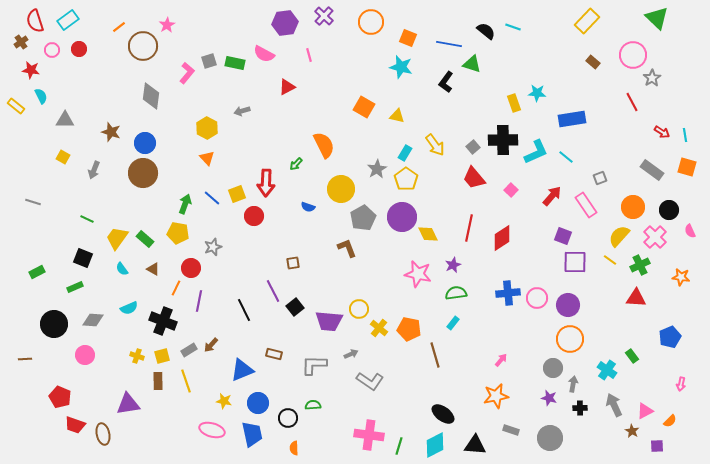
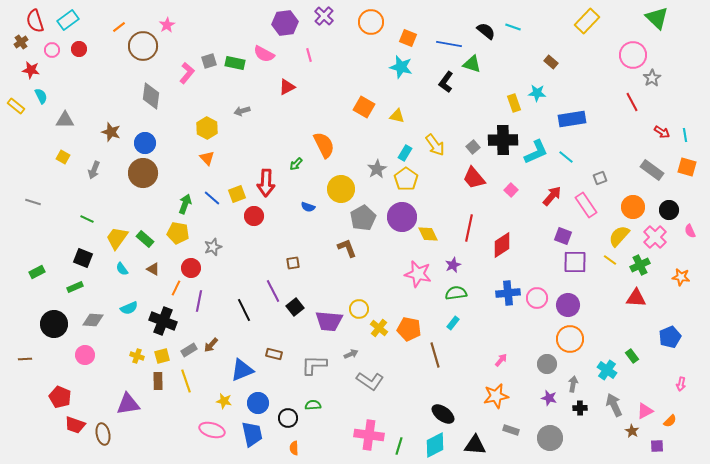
brown rectangle at (593, 62): moved 42 px left
red diamond at (502, 238): moved 7 px down
gray circle at (553, 368): moved 6 px left, 4 px up
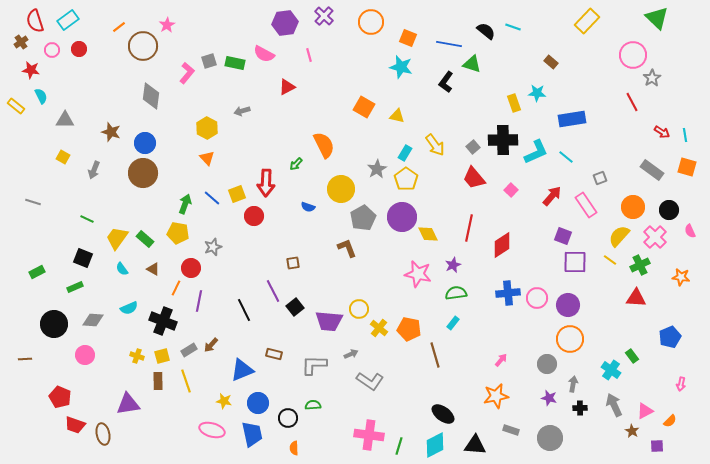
cyan cross at (607, 370): moved 4 px right
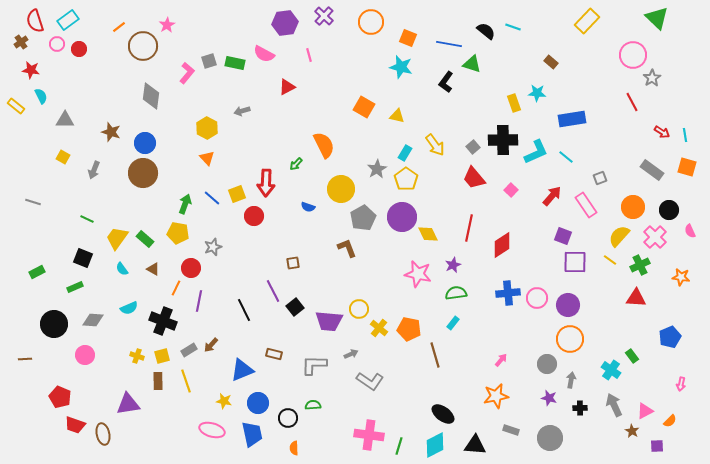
pink circle at (52, 50): moved 5 px right, 6 px up
gray arrow at (573, 384): moved 2 px left, 4 px up
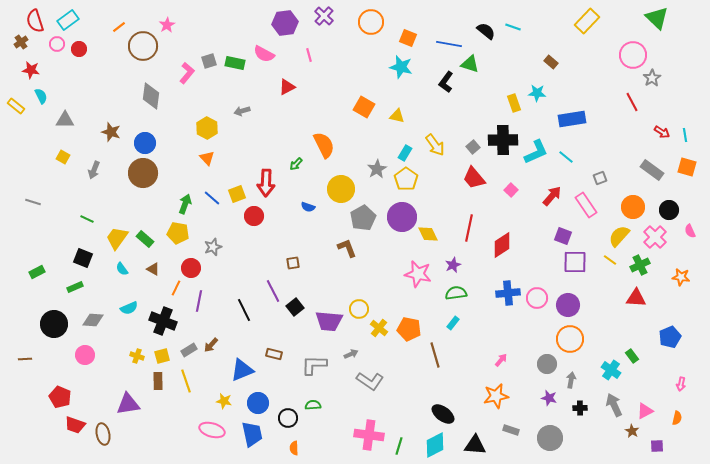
green triangle at (472, 64): moved 2 px left
orange semicircle at (670, 421): moved 7 px right, 3 px up; rotated 32 degrees counterclockwise
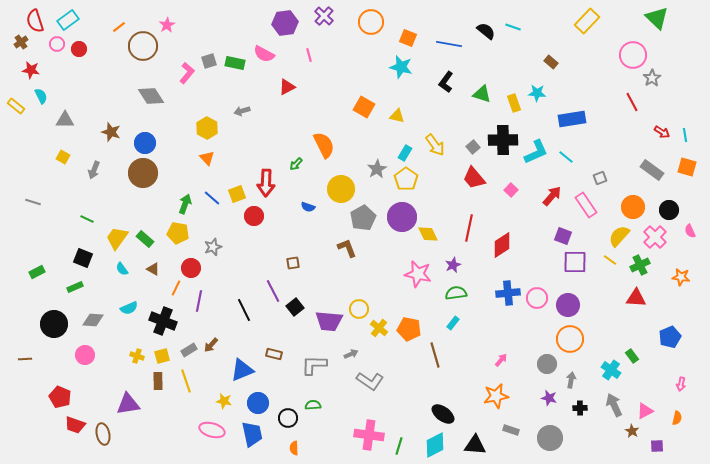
green triangle at (470, 64): moved 12 px right, 30 px down
gray diamond at (151, 96): rotated 40 degrees counterclockwise
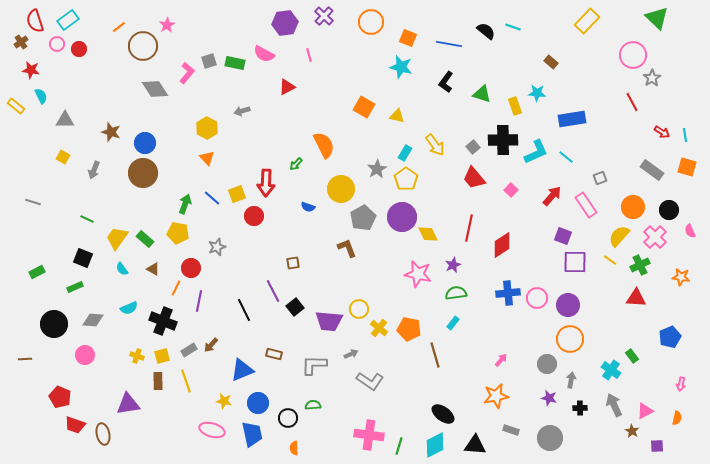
gray diamond at (151, 96): moved 4 px right, 7 px up
yellow rectangle at (514, 103): moved 1 px right, 3 px down
gray star at (213, 247): moved 4 px right
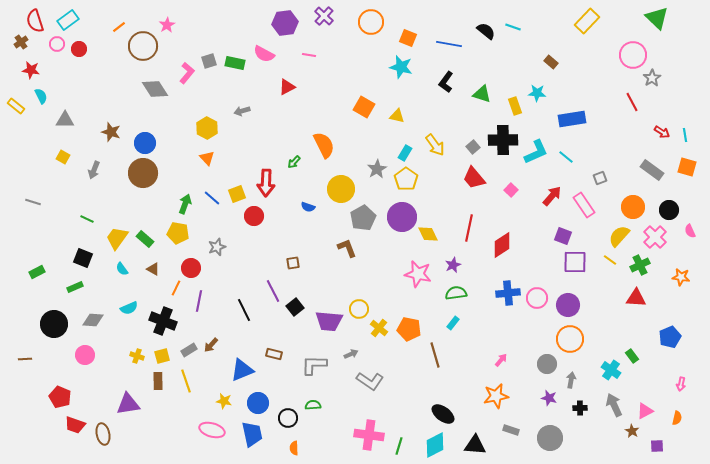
pink line at (309, 55): rotated 64 degrees counterclockwise
green arrow at (296, 164): moved 2 px left, 2 px up
pink rectangle at (586, 205): moved 2 px left
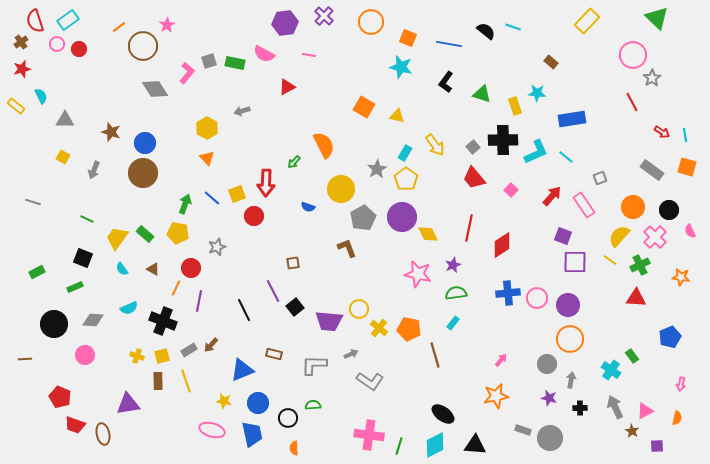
red star at (31, 70): moved 9 px left, 1 px up; rotated 24 degrees counterclockwise
green rectangle at (145, 239): moved 5 px up
gray arrow at (614, 405): moved 1 px right, 2 px down
gray rectangle at (511, 430): moved 12 px right
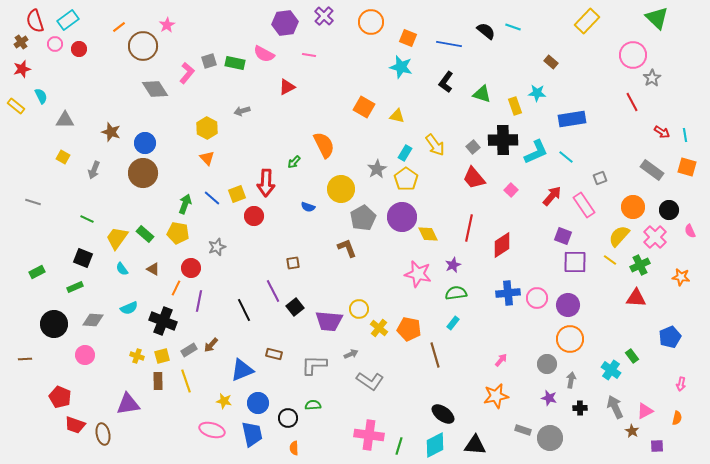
pink circle at (57, 44): moved 2 px left
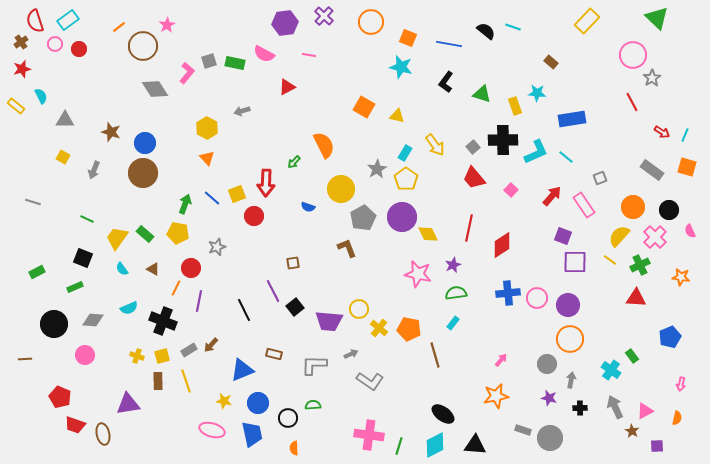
cyan line at (685, 135): rotated 32 degrees clockwise
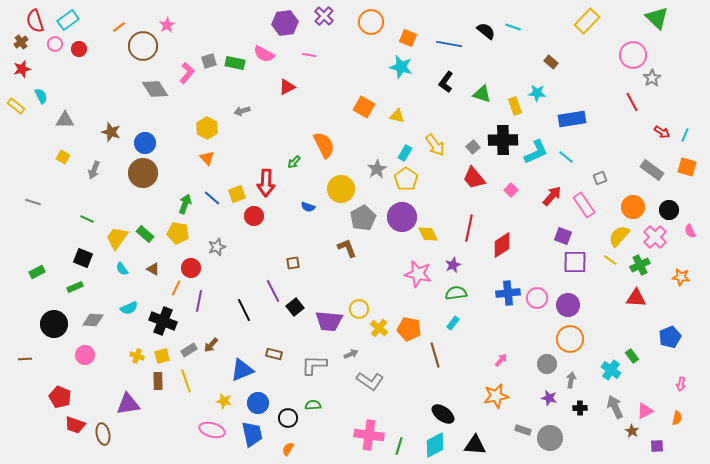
orange semicircle at (294, 448): moved 6 px left, 1 px down; rotated 32 degrees clockwise
